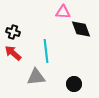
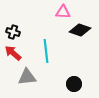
black diamond: moved 1 px left, 1 px down; rotated 50 degrees counterclockwise
gray triangle: moved 9 px left
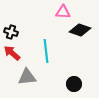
black cross: moved 2 px left
red arrow: moved 1 px left
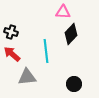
black diamond: moved 9 px left, 4 px down; rotated 65 degrees counterclockwise
red arrow: moved 1 px down
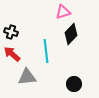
pink triangle: rotated 21 degrees counterclockwise
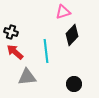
black diamond: moved 1 px right, 1 px down
red arrow: moved 3 px right, 2 px up
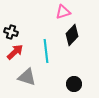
red arrow: rotated 96 degrees clockwise
gray triangle: rotated 24 degrees clockwise
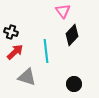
pink triangle: moved 1 px up; rotated 49 degrees counterclockwise
